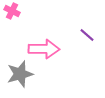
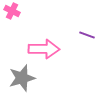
purple line: rotated 21 degrees counterclockwise
gray star: moved 2 px right, 4 px down
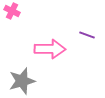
pink arrow: moved 6 px right
gray star: moved 3 px down
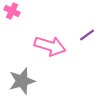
purple line: rotated 56 degrees counterclockwise
pink arrow: moved 3 px up; rotated 16 degrees clockwise
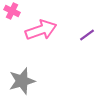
pink arrow: moved 9 px left, 16 px up; rotated 36 degrees counterclockwise
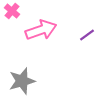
pink cross: rotated 14 degrees clockwise
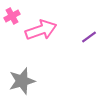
pink cross: moved 5 px down; rotated 21 degrees clockwise
purple line: moved 2 px right, 2 px down
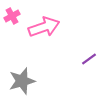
pink arrow: moved 3 px right, 3 px up
purple line: moved 22 px down
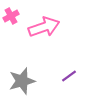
pink cross: moved 1 px left
purple line: moved 20 px left, 17 px down
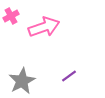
gray star: rotated 12 degrees counterclockwise
